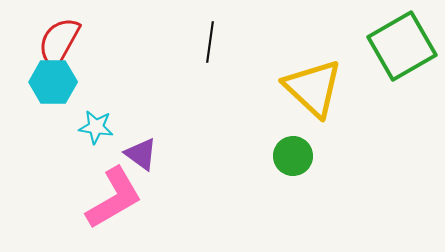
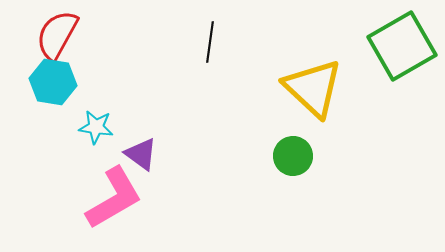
red semicircle: moved 2 px left, 7 px up
cyan hexagon: rotated 9 degrees clockwise
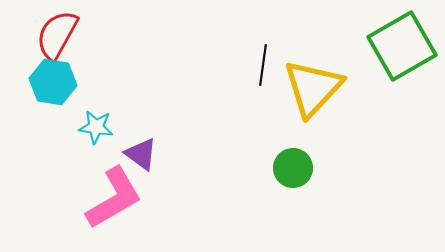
black line: moved 53 px right, 23 px down
yellow triangle: rotated 30 degrees clockwise
green circle: moved 12 px down
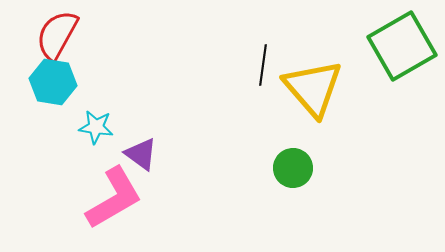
yellow triangle: rotated 24 degrees counterclockwise
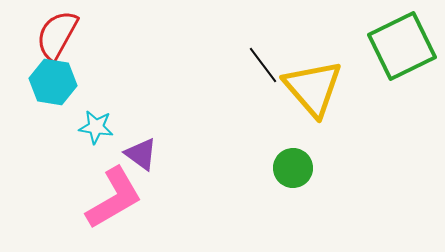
green square: rotated 4 degrees clockwise
black line: rotated 45 degrees counterclockwise
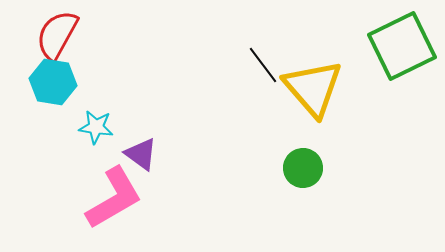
green circle: moved 10 px right
